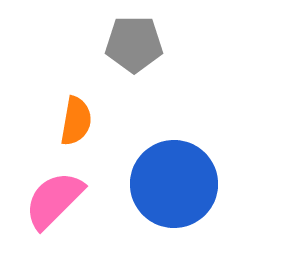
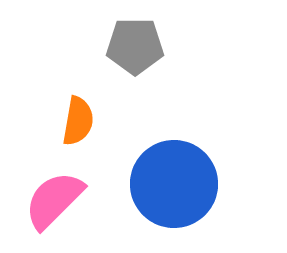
gray pentagon: moved 1 px right, 2 px down
orange semicircle: moved 2 px right
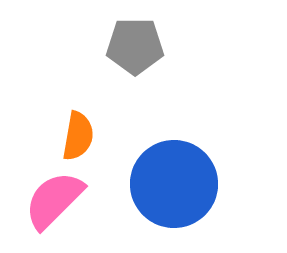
orange semicircle: moved 15 px down
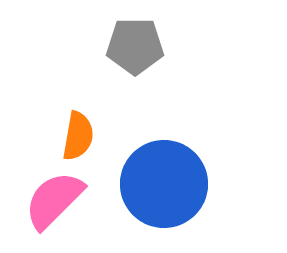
blue circle: moved 10 px left
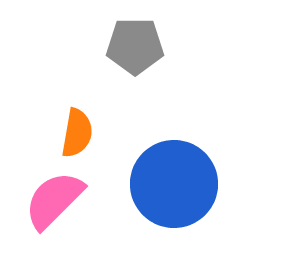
orange semicircle: moved 1 px left, 3 px up
blue circle: moved 10 px right
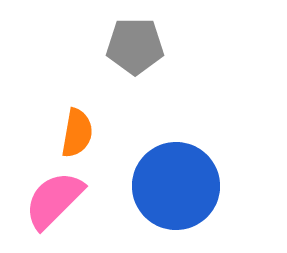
blue circle: moved 2 px right, 2 px down
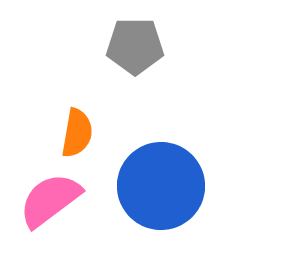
blue circle: moved 15 px left
pink semicircle: moved 4 px left; rotated 8 degrees clockwise
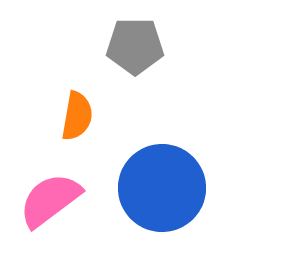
orange semicircle: moved 17 px up
blue circle: moved 1 px right, 2 px down
